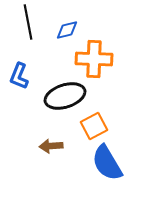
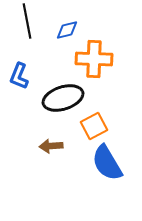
black line: moved 1 px left, 1 px up
black ellipse: moved 2 px left, 2 px down
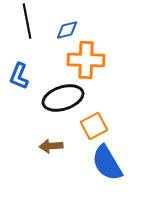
orange cross: moved 8 px left, 1 px down
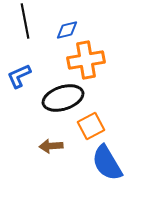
black line: moved 2 px left
orange cross: rotated 12 degrees counterclockwise
blue L-shape: rotated 44 degrees clockwise
orange square: moved 3 px left
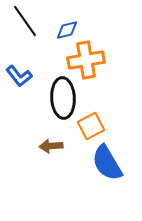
black line: rotated 24 degrees counterclockwise
blue L-shape: rotated 104 degrees counterclockwise
black ellipse: rotated 75 degrees counterclockwise
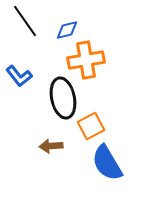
black ellipse: rotated 9 degrees counterclockwise
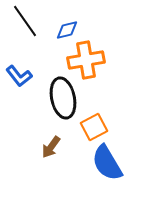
orange square: moved 3 px right, 1 px down
brown arrow: moved 1 px down; rotated 50 degrees counterclockwise
